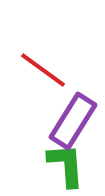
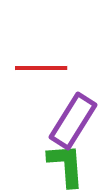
red line: moved 2 px left, 2 px up; rotated 36 degrees counterclockwise
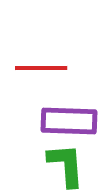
purple rectangle: moved 4 px left; rotated 60 degrees clockwise
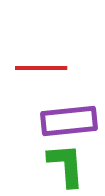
purple rectangle: rotated 8 degrees counterclockwise
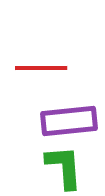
green L-shape: moved 2 px left, 2 px down
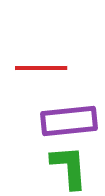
green L-shape: moved 5 px right
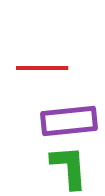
red line: moved 1 px right
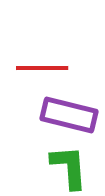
purple rectangle: moved 6 px up; rotated 20 degrees clockwise
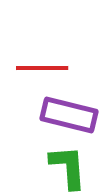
green L-shape: moved 1 px left
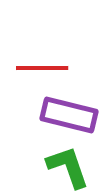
green L-shape: rotated 15 degrees counterclockwise
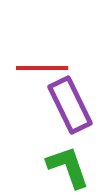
purple rectangle: moved 1 px right, 10 px up; rotated 50 degrees clockwise
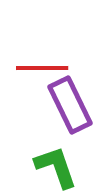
green L-shape: moved 12 px left
